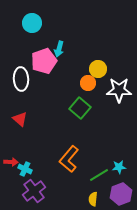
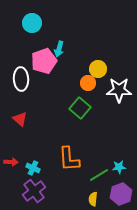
orange L-shape: rotated 44 degrees counterclockwise
cyan cross: moved 8 px right, 1 px up
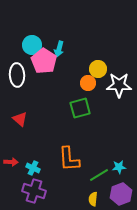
cyan circle: moved 22 px down
pink pentagon: rotated 20 degrees counterclockwise
white ellipse: moved 4 px left, 4 px up
white star: moved 5 px up
green square: rotated 35 degrees clockwise
purple cross: rotated 35 degrees counterclockwise
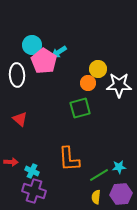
cyan arrow: moved 3 px down; rotated 42 degrees clockwise
cyan cross: moved 1 px left, 3 px down
purple hexagon: rotated 15 degrees clockwise
yellow semicircle: moved 3 px right, 2 px up
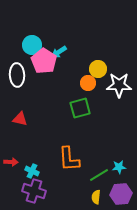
red triangle: rotated 28 degrees counterclockwise
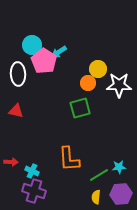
white ellipse: moved 1 px right, 1 px up
red triangle: moved 4 px left, 8 px up
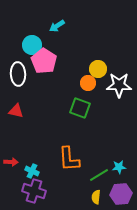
cyan arrow: moved 2 px left, 26 px up
green square: rotated 35 degrees clockwise
